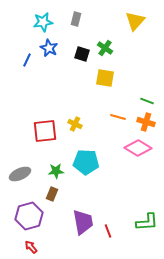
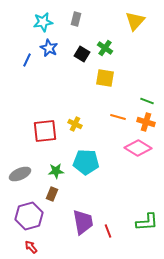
black square: rotated 14 degrees clockwise
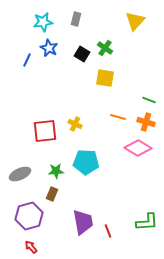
green line: moved 2 px right, 1 px up
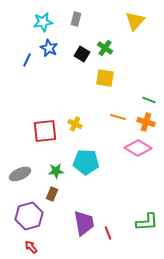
purple trapezoid: moved 1 px right, 1 px down
red line: moved 2 px down
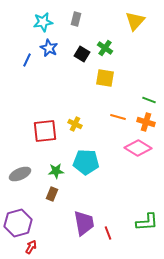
purple hexagon: moved 11 px left, 7 px down
red arrow: rotated 72 degrees clockwise
